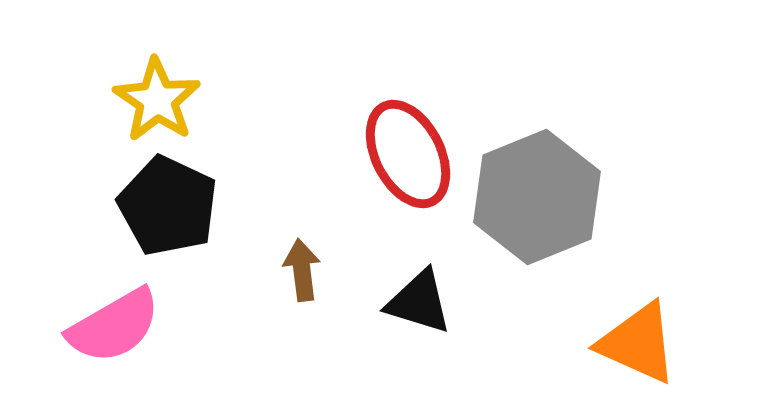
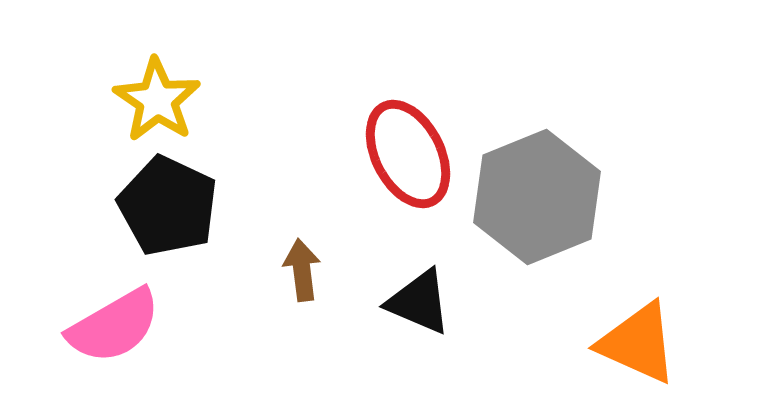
black triangle: rotated 6 degrees clockwise
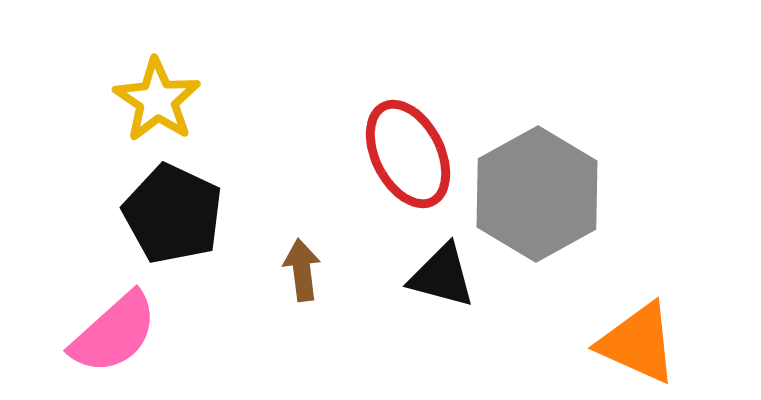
gray hexagon: moved 3 px up; rotated 7 degrees counterclockwise
black pentagon: moved 5 px right, 8 px down
black triangle: moved 23 px right, 26 px up; rotated 8 degrees counterclockwise
pink semicircle: moved 7 px down; rotated 12 degrees counterclockwise
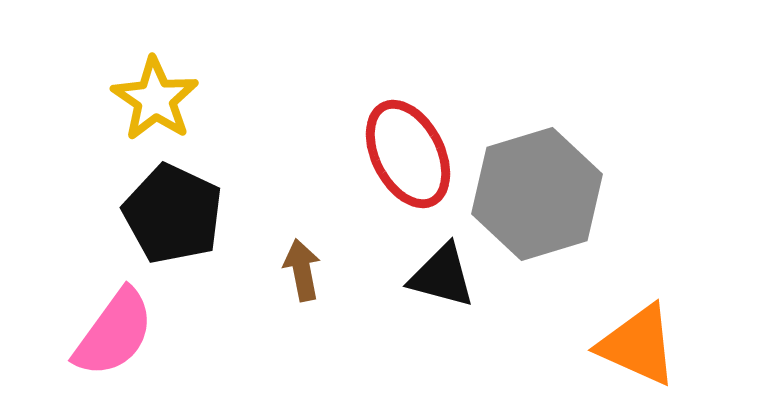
yellow star: moved 2 px left, 1 px up
gray hexagon: rotated 12 degrees clockwise
brown arrow: rotated 4 degrees counterclockwise
pink semicircle: rotated 12 degrees counterclockwise
orange triangle: moved 2 px down
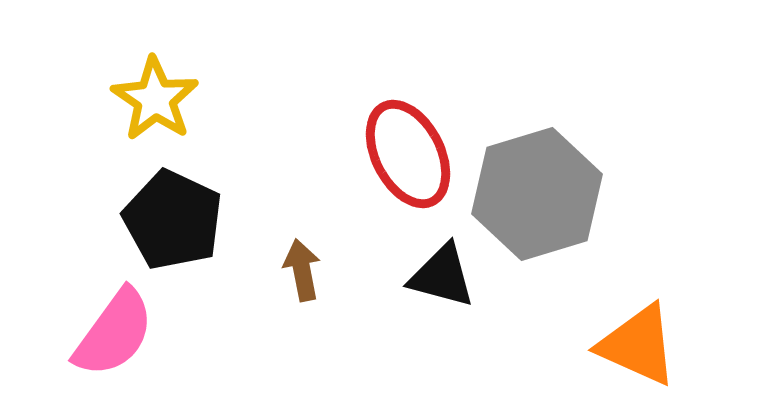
black pentagon: moved 6 px down
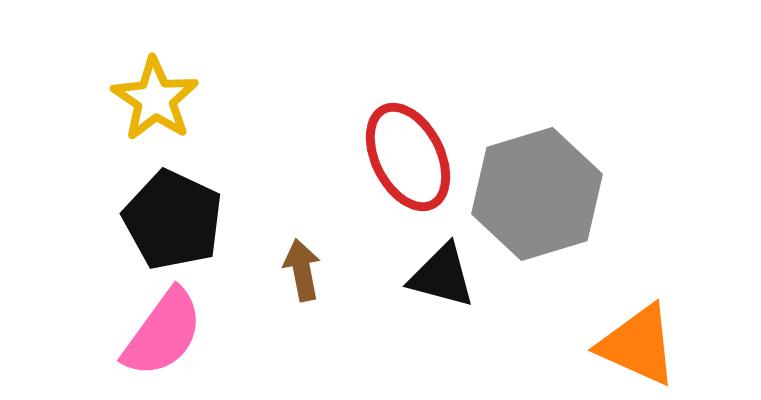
red ellipse: moved 3 px down
pink semicircle: moved 49 px right
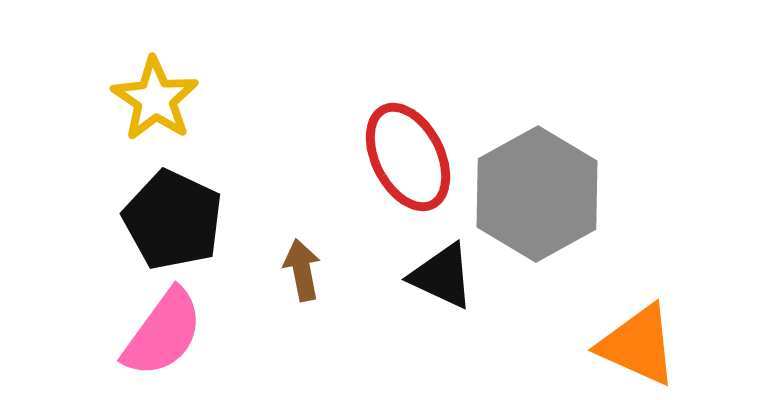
gray hexagon: rotated 12 degrees counterclockwise
black triangle: rotated 10 degrees clockwise
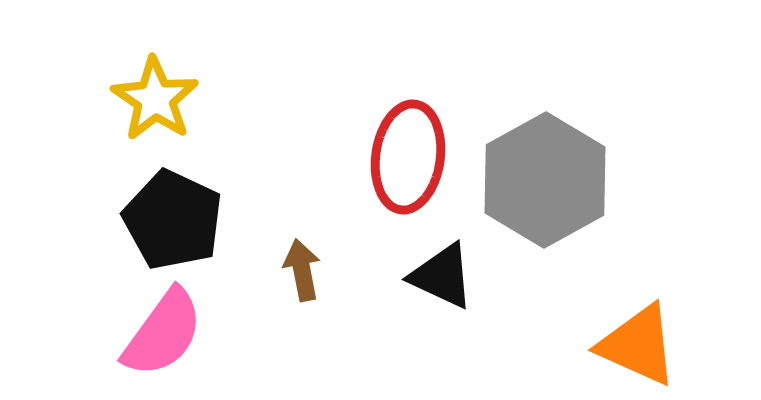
red ellipse: rotated 35 degrees clockwise
gray hexagon: moved 8 px right, 14 px up
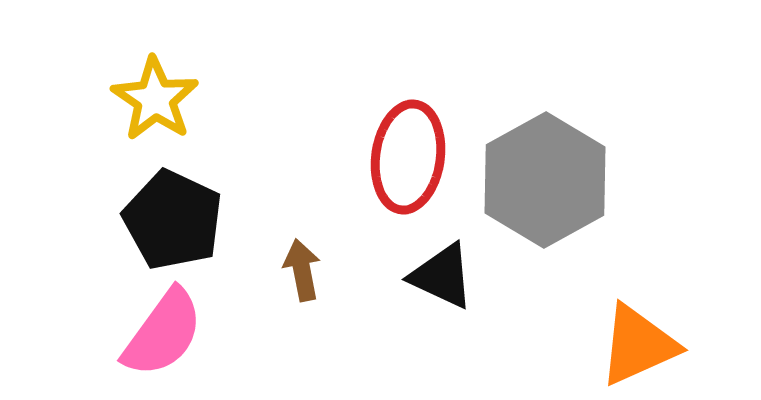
orange triangle: rotated 48 degrees counterclockwise
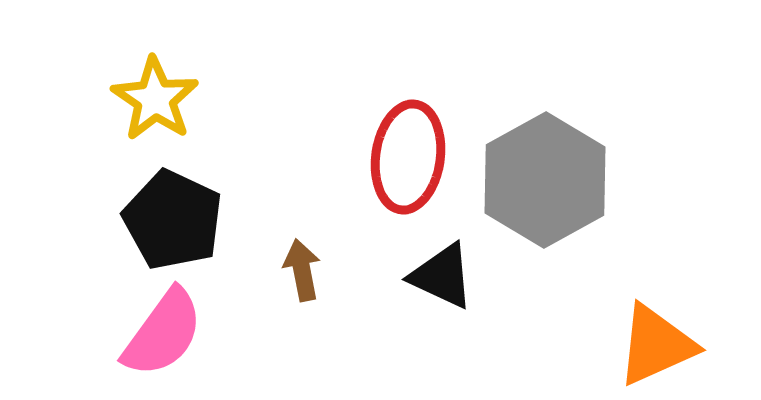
orange triangle: moved 18 px right
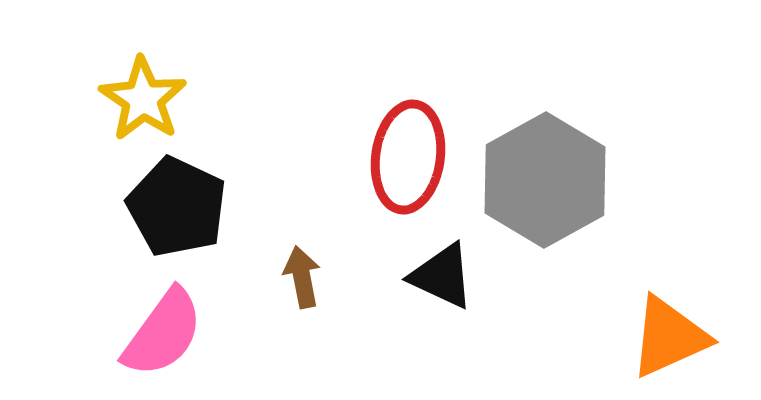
yellow star: moved 12 px left
black pentagon: moved 4 px right, 13 px up
brown arrow: moved 7 px down
orange triangle: moved 13 px right, 8 px up
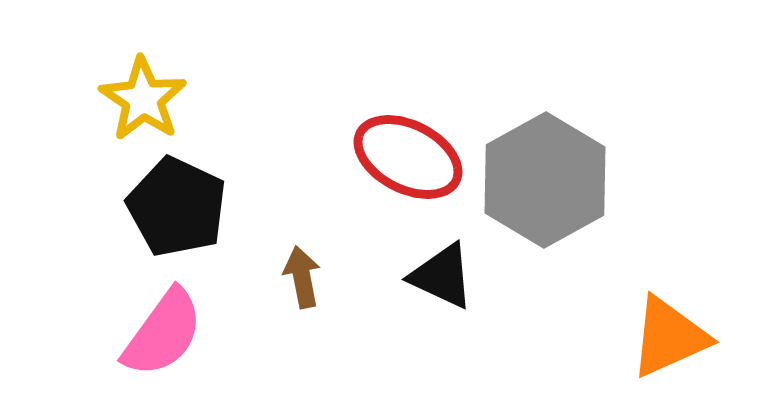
red ellipse: rotated 71 degrees counterclockwise
